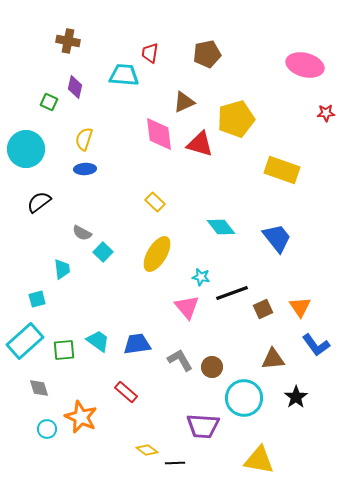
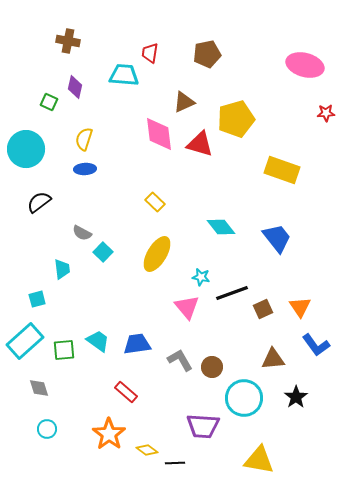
orange star at (81, 417): moved 28 px right, 17 px down; rotated 12 degrees clockwise
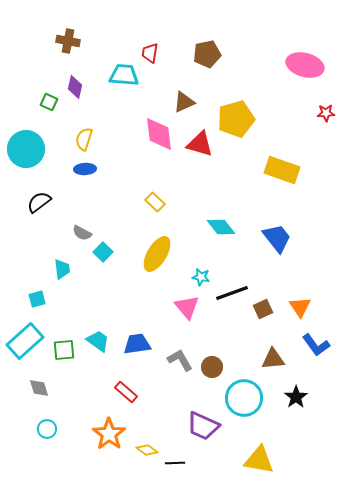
purple trapezoid at (203, 426): rotated 20 degrees clockwise
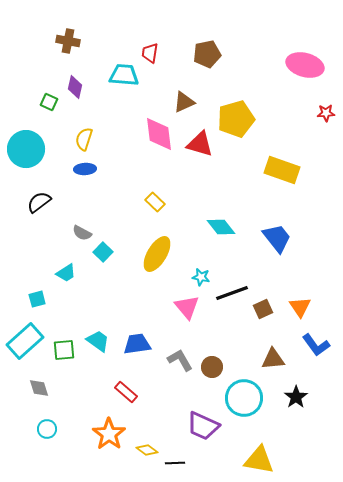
cyan trapezoid at (62, 269): moved 4 px right, 4 px down; rotated 65 degrees clockwise
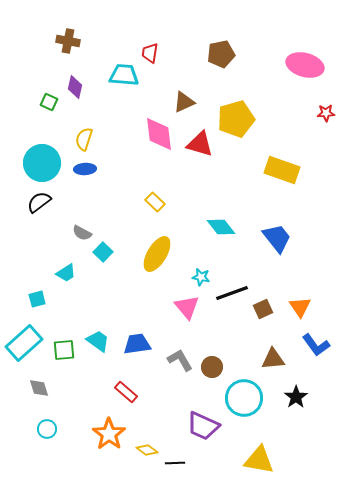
brown pentagon at (207, 54): moved 14 px right
cyan circle at (26, 149): moved 16 px right, 14 px down
cyan rectangle at (25, 341): moved 1 px left, 2 px down
